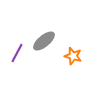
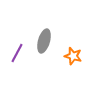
gray ellipse: rotated 35 degrees counterclockwise
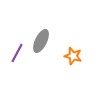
gray ellipse: moved 3 px left; rotated 10 degrees clockwise
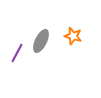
orange star: moved 20 px up
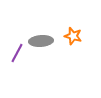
gray ellipse: rotated 60 degrees clockwise
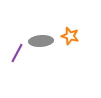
orange star: moved 3 px left
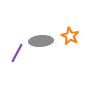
orange star: rotated 12 degrees clockwise
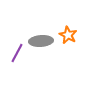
orange star: moved 2 px left, 1 px up
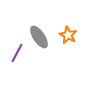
gray ellipse: moved 2 px left, 4 px up; rotated 60 degrees clockwise
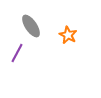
gray ellipse: moved 8 px left, 11 px up
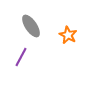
purple line: moved 4 px right, 4 px down
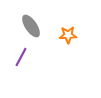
orange star: rotated 30 degrees counterclockwise
